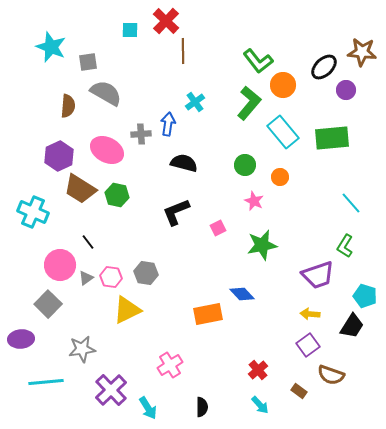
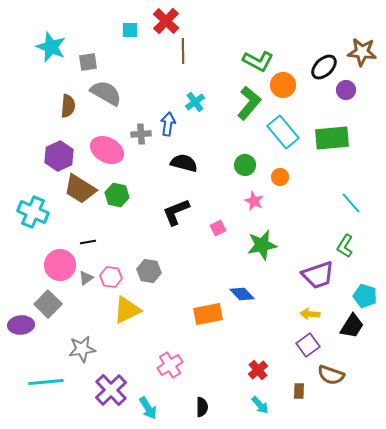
green L-shape at (258, 61): rotated 24 degrees counterclockwise
black line at (88, 242): rotated 63 degrees counterclockwise
gray hexagon at (146, 273): moved 3 px right, 2 px up
purple ellipse at (21, 339): moved 14 px up
brown rectangle at (299, 391): rotated 56 degrees clockwise
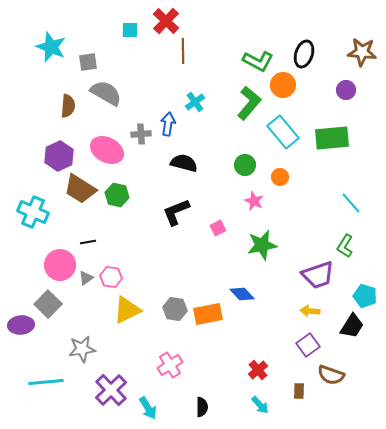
black ellipse at (324, 67): moved 20 px left, 13 px up; rotated 28 degrees counterclockwise
gray hexagon at (149, 271): moved 26 px right, 38 px down
yellow arrow at (310, 314): moved 3 px up
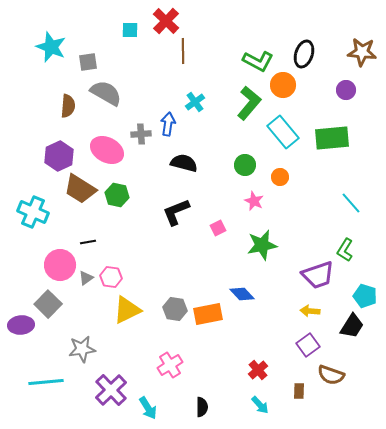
green L-shape at (345, 246): moved 4 px down
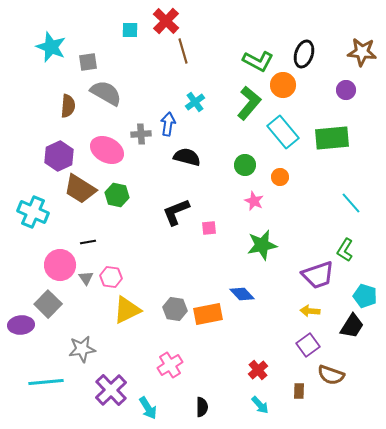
brown line at (183, 51): rotated 15 degrees counterclockwise
black semicircle at (184, 163): moved 3 px right, 6 px up
pink square at (218, 228): moved 9 px left; rotated 21 degrees clockwise
gray triangle at (86, 278): rotated 28 degrees counterclockwise
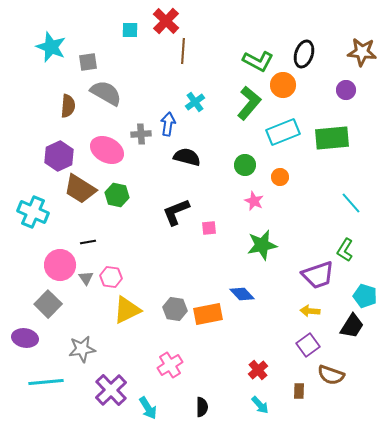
brown line at (183, 51): rotated 20 degrees clockwise
cyan rectangle at (283, 132): rotated 72 degrees counterclockwise
purple ellipse at (21, 325): moved 4 px right, 13 px down; rotated 15 degrees clockwise
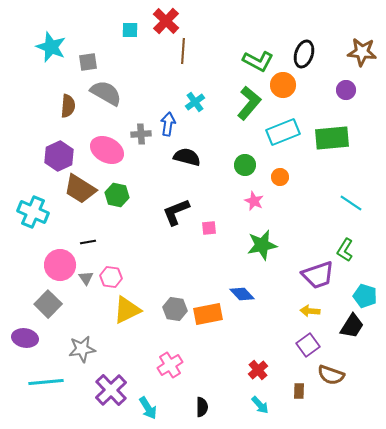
cyan line at (351, 203): rotated 15 degrees counterclockwise
